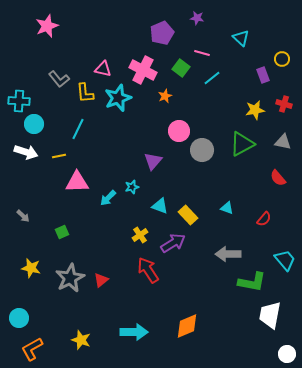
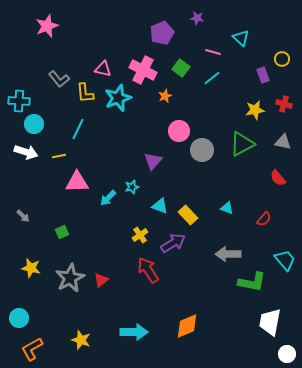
pink line at (202, 53): moved 11 px right, 1 px up
white trapezoid at (270, 315): moved 7 px down
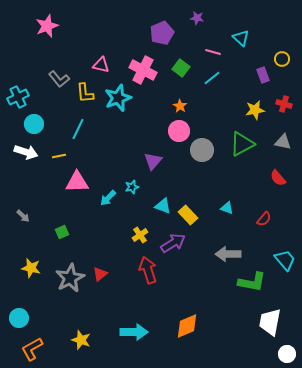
pink triangle at (103, 69): moved 2 px left, 4 px up
orange star at (165, 96): moved 15 px right, 10 px down; rotated 16 degrees counterclockwise
cyan cross at (19, 101): moved 1 px left, 4 px up; rotated 30 degrees counterclockwise
cyan triangle at (160, 206): moved 3 px right
red arrow at (148, 270): rotated 16 degrees clockwise
red triangle at (101, 280): moved 1 px left, 6 px up
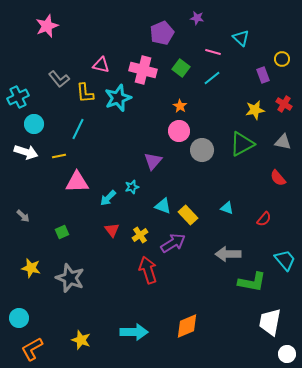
pink cross at (143, 70): rotated 12 degrees counterclockwise
red cross at (284, 104): rotated 14 degrees clockwise
red triangle at (100, 274): moved 12 px right, 44 px up; rotated 28 degrees counterclockwise
gray star at (70, 278): rotated 24 degrees counterclockwise
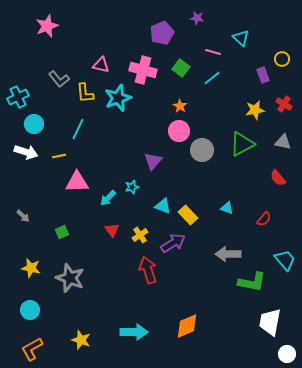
cyan circle at (19, 318): moved 11 px right, 8 px up
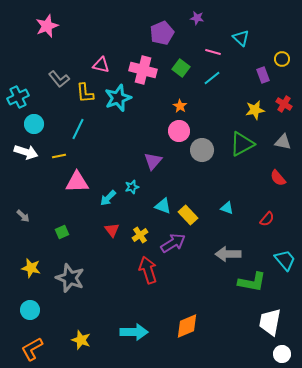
red semicircle at (264, 219): moved 3 px right
white circle at (287, 354): moved 5 px left
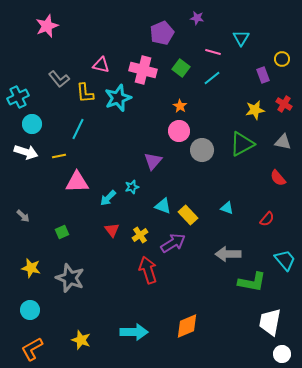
cyan triangle at (241, 38): rotated 18 degrees clockwise
cyan circle at (34, 124): moved 2 px left
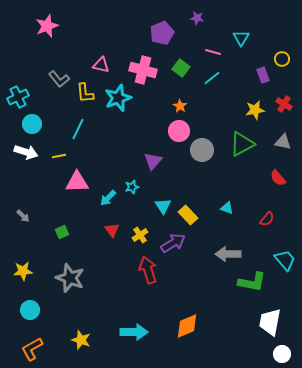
cyan triangle at (163, 206): rotated 36 degrees clockwise
yellow star at (31, 268): moved 8 px left, 3 px down; rotated 18 degrees counterclockwise
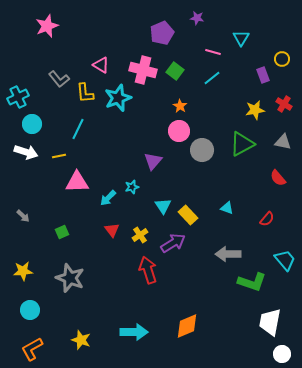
pink triangle at (101, 65): rotated 18 degrees clockwise
green square at (181, 68): moved 6 px left, 3 px down
green L-shape at (252, 282): rotated 8 degrees clockwise
